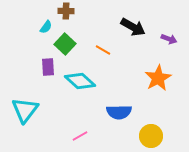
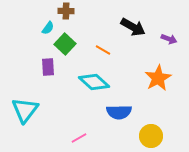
cyan semicircle: moved 2 px right, 1 px down
cyan diamond: moved 14 px right, 1 px down
pink line: moved 1 px left, 2 px down
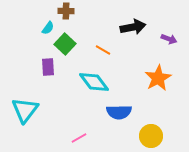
black arrow: rotated 40 degrees counterclockwise
cyan diamond: rotated 12 degrees clockwise
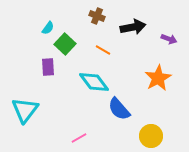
brown cross: moved 31 px right, 5 px down; rotated 21 degrees clockwise
blue semicircle: moved 3 px up; rotated 50 degrees clockwise
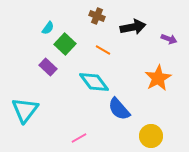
purple rectangle: rotated 42 degrees counterclockwise
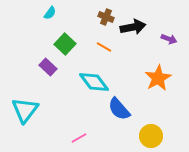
brown cross: moved 9 px right, 1 px down
cyan semicircle: moved 2 px right, 15 px up
orange line: moved 1 px right, 3 px up
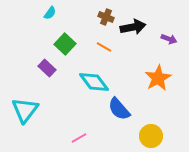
purple rectangle: moved 1 px left, 1 px down
